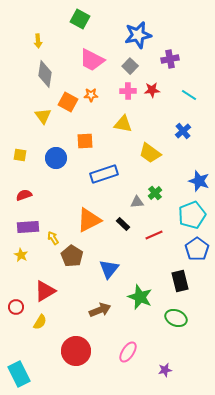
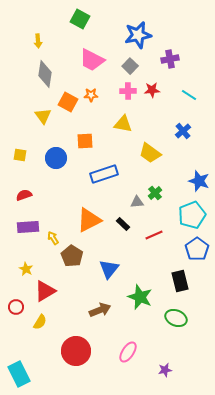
yellow star at (21, 255): moved 5 px right, 14 px down
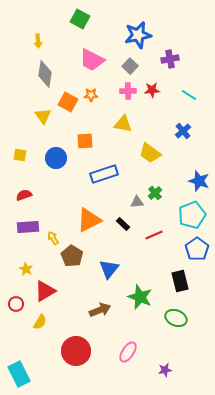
red circle at (16, 307): moved 3 px up
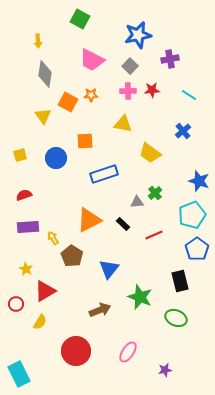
yellow square at (20, 155): rotated 24 degrees counterclockwise
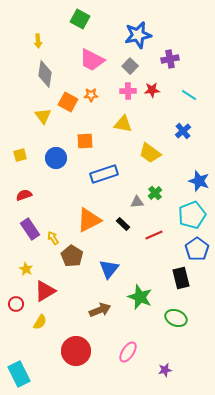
purple rectangle at (28, 227): moved 2 px right, 2 px down; rotated 60 degrees clockwise
black rectangle at (180, 281): moved 1 px right, 3 px up
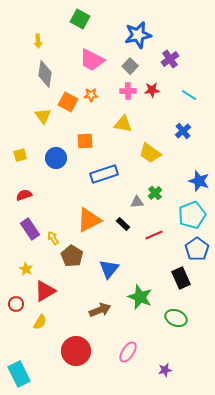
purple cross at (170, 59): rotated 24 degrees counterclockwise
black rectangle at (181, 278): rotated 10 degrees counterclockwise
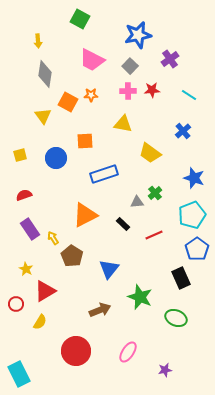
blue star at (199, 181): moved 5 px left, 3 px up
orange triangle at (89, 220): moved 4 px left, 5 px up
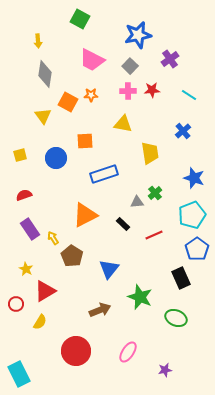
yellow trapezoid at (150, 153): rotated 135 degrees counterclockwise
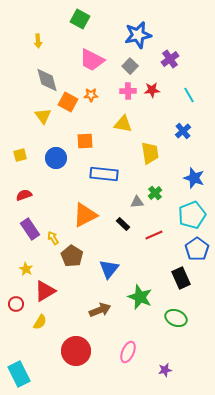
gray diamond at (45, 74): moved 2 px right, 6 px down; rotated 24 degrees counterclockwise
cyan line at (189, 95): rotated 28 degrees clockwise
blue rectangle at (104, 174): rotated 24 degrees clockwise
pink ellipse at (128, 352): rotated 10 degrees counterclockwise
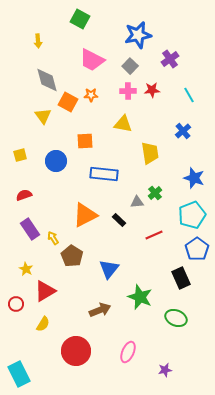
blue circle at (56, 158): moved 3 px down
black rectangle at (123, 224): moved 4 px left, 4 px up
yellow semicircle at (40, 322): moved 3 px right, 2 px down
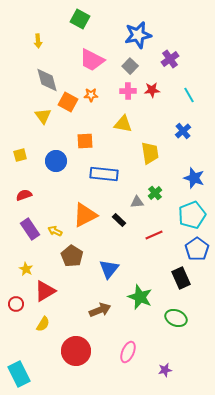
yellow arrow at (53, 238): moved 2 px right, 7 px up; rotated 32 degrees counterclockwise
